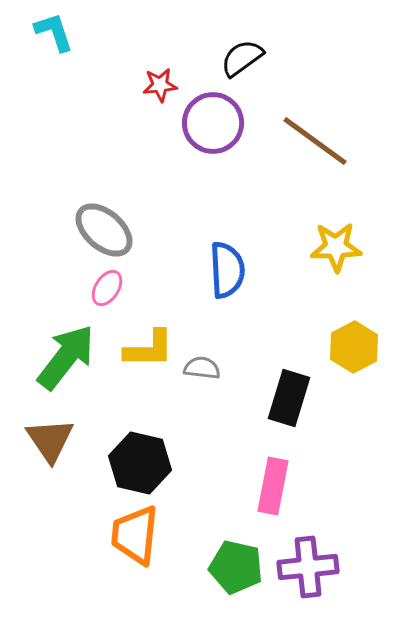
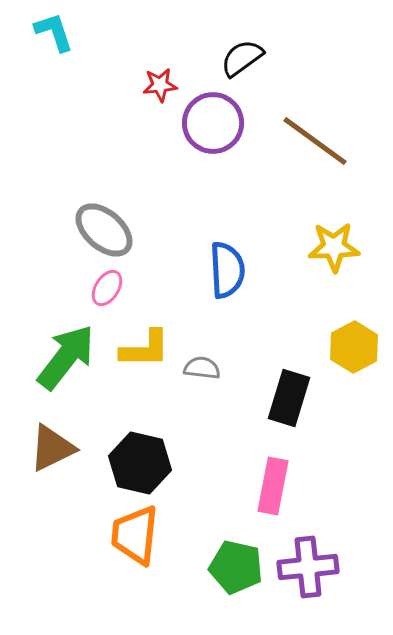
yellow star: moved 2 px left
yellow L-shape: moved 4 px left
brown triangle: moved 2 px right, 8 px down; rotated 38 degrees clockwise
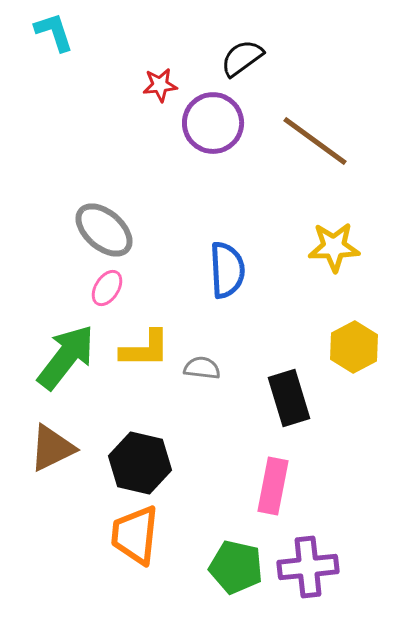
black rectangle: rotated 34 degrees counterclockwise
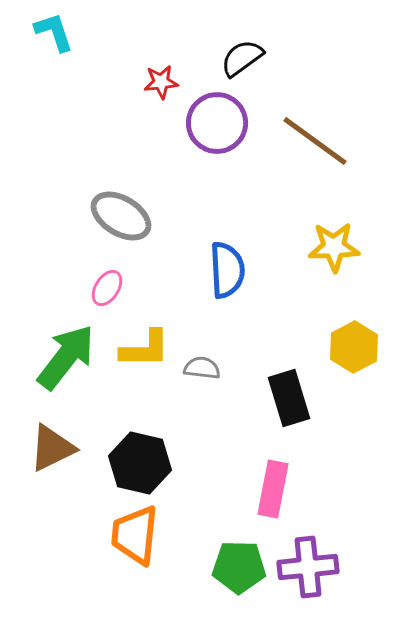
red star: moved 1 px right, 3 px up
purple circle: moved 4 px right
gray ellipse: moved 17 px right, 14 px up; rotated 10 degrees counterclockwise
pink rectangle: moved 3 px down
green pentagon: moved 3 px right; rotated 12 degrees counterclockwise
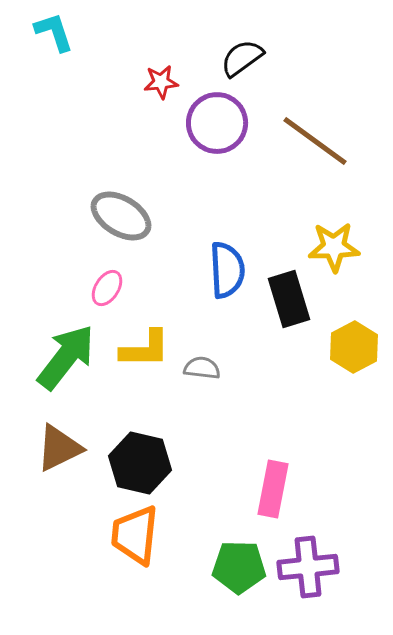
black rectangle: moved 99 px up
brown triangle: moved 7 px right
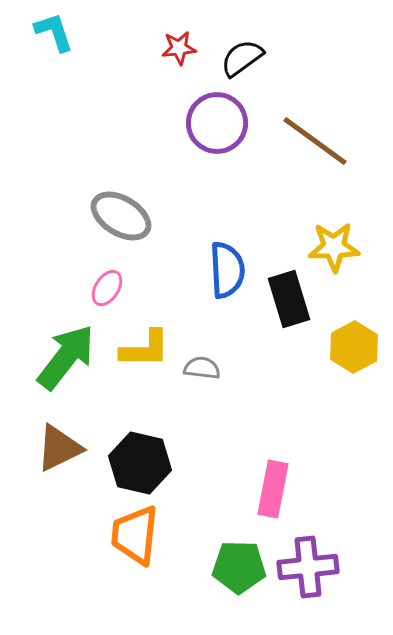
red star: moved 18 px right, 34 px up
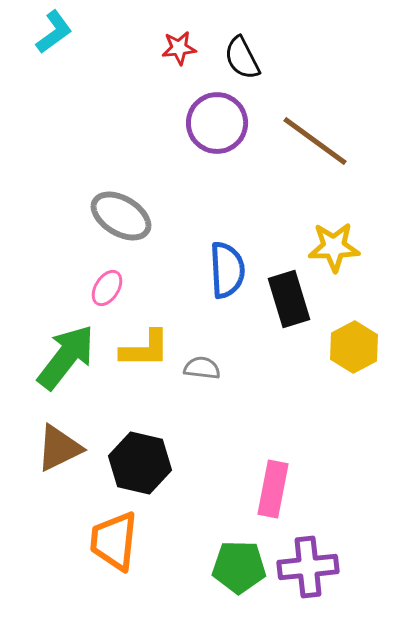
cyan L-shape: rotated 72 degrees clockwise
black semicircle: rotated 81 degrees counterclockwise
orange trapezoid: moved 21 px left, 6 px down
